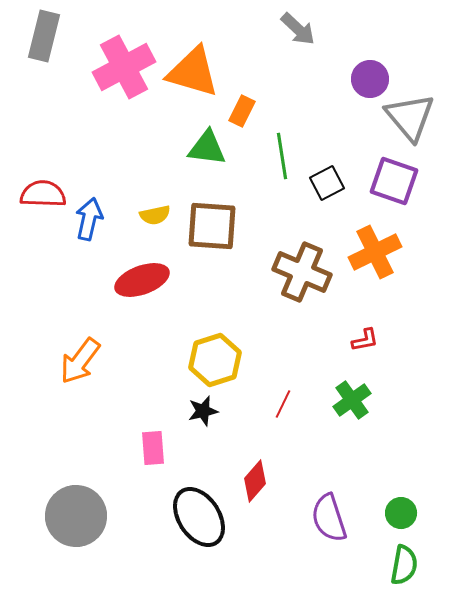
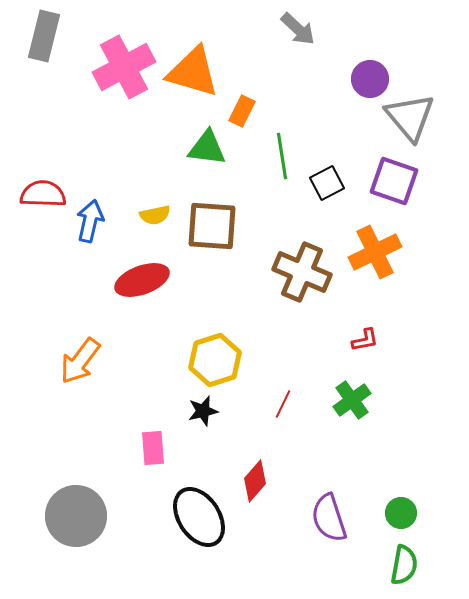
blue arrow: moved 1 px right, 2 px down
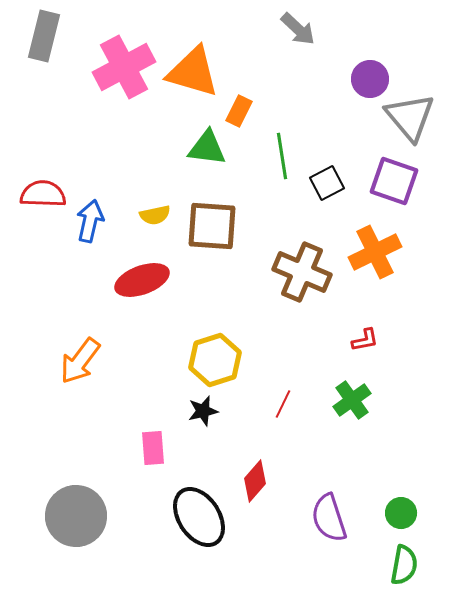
orange rectangle: moved 3 px left
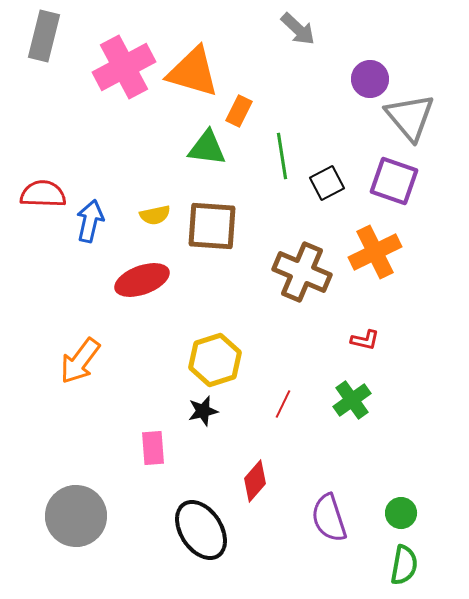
red L-shape: rotated 24 degrees clockwise
black ellipse: moved 2 px right, 13 px down
